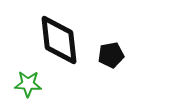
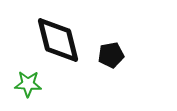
black diamond: moved 1 px left; rotated 8 degrees counterclockwise
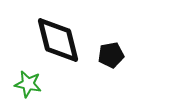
green star: rotated 8 degrees clockwise
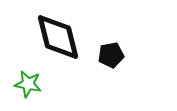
black diamond: moved 3 px up
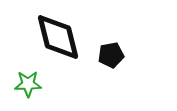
green star: rotated 12 degrees counterclockwise
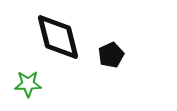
black pentagon: rotated 15 degrees counterclockwise
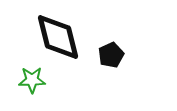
green star: moved 4 px right, 4 px up
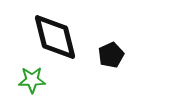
black diamond: moved 3 px left
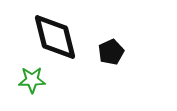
black pentagon: moved 3 px up
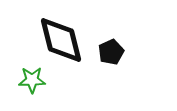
black diamond: moved 6 px right, 3 px down
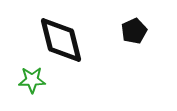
black pentagon: moved 23 px right, 21 px up
